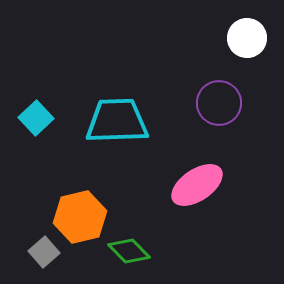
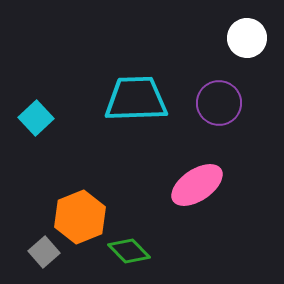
cyan trapezoid: moved 19 px right, 22 px up
orange hexagon: rotated 9 degrees counterclockwise
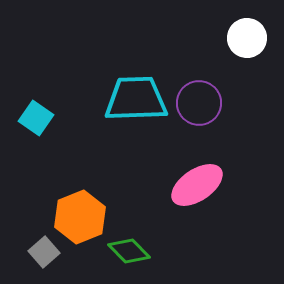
purple circle: moved 20 px left
cyan square: rotated 12 degrees counterclockwise
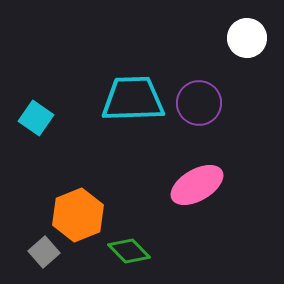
cyan trapezoid: moved 3 px left
pink ellipse: rotated 4 degrees clockwise
orange hexagon: moved 2 px left, 2 px up
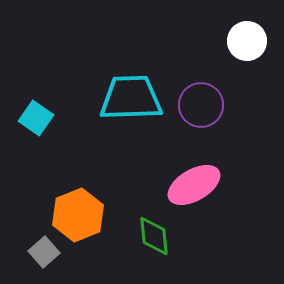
white circle: moved 3 px down
cyan trapezoid: moved 2 px left, 1 px up
purple circle: moved 2 px right, 2 px down
pink ellipse: moved 3 px left
green diamond: moved 25 px right, 15 px up; rotated 39 degrees clockwise
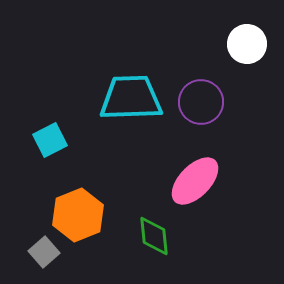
white circle: moved 3 px down
purple circle: moved 3 px up
cyan square: moved 14 px right, 22 px down; rotated 28 degrees clockwise
pink ellipse: moved 1 px right, 4 px up; rotated 16 degrees counterclockwise
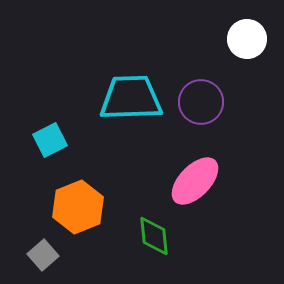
white circle: moved 5 px up
orange hexagon: moved 8 px up
gray square: moved 1 px left, 3 px down
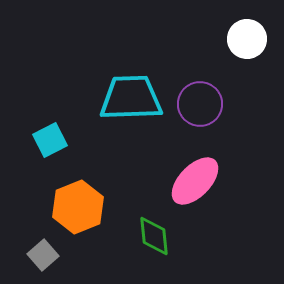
purple circle: moved 1 px left, 2 px down
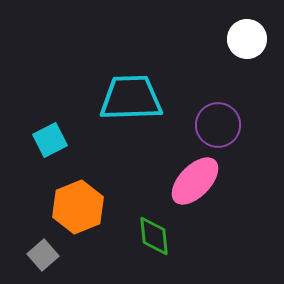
purple circle: moved 18 px right, 21 px down
